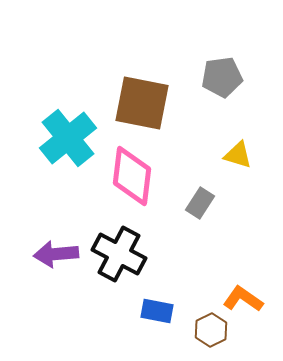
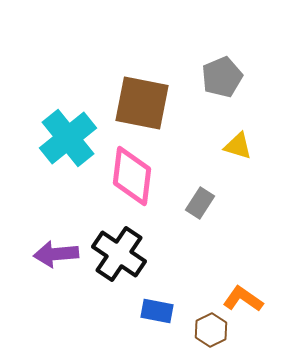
gray pentagon: rotated 15 degrees counterclockwise
yellow triangle: moved 9 px up
black cross: rotated 6 degrees clockwise
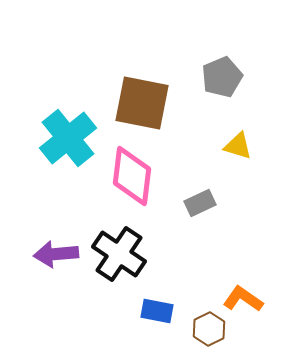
gray rectangle: rotated 32 degrees clockwise
brown hexagon: moved 2 px left, 1 px up
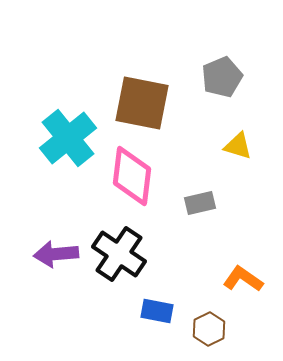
gray rectangle: rotated 12 degrees clockwise
orange L-shape: moved 20 px up
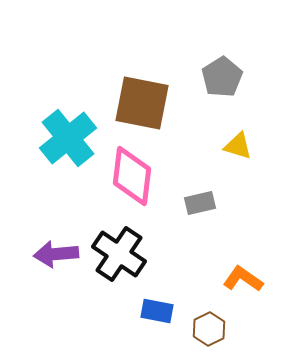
gray pentagon: rotated 9 degrees counterclockwise
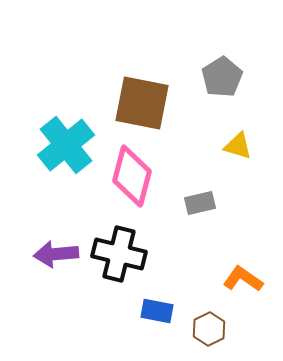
cyan cross: moved 2 px left, 7 px down
pink diamond: rotated 8 degrees clockwise
black cross: rotated 20 degrees counterclockwise
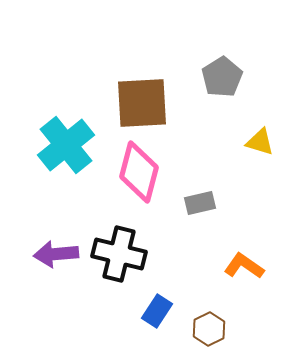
brown square: rotated 14 degrees counterclockwise
yellow triangle: moved 22 px right, 4 px up
pink diamond: moved 7 px right, 4 px up
orange L-shape: moved 1 px right, 13 px up
blue rectangle: rotated 68 degrees counterclockwise
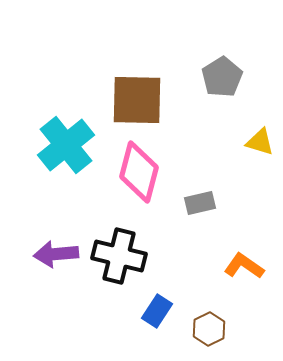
brown square: moved 5 px left, 3 px up; rotated 4 degrees clockwise
black cross: moved 2 px down
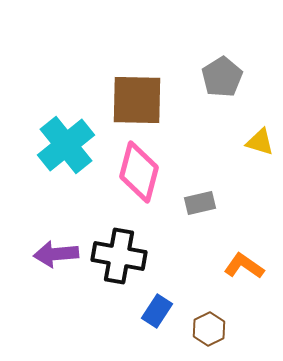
black cross: rotated 4 degrees counterclockwise
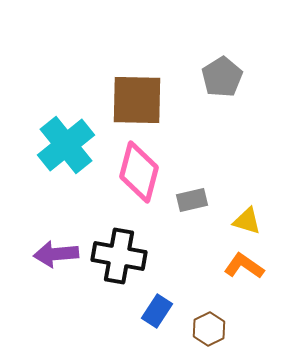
yellow triangle: moved 13 px left, 79 px down
gray rectangle: moved 8 px left, 3 px up
